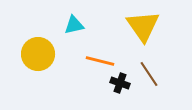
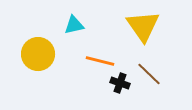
brown line: rotated 12 degrees counterclockwise
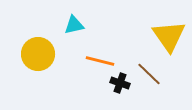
yellow triangle: moved 26 px right, 10 px down
